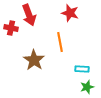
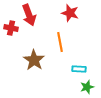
cyan rectangle: moved 3 px left
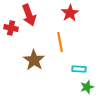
red star: rotated 24 degrees clockwise
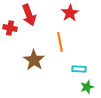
red cross: moved 1 px left
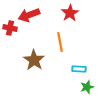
red arrow: rotated 90 degrees clockwise
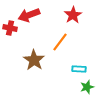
red star: moved 3 px right, 2 px down
orange line: rotated 48 degrees clockwise
